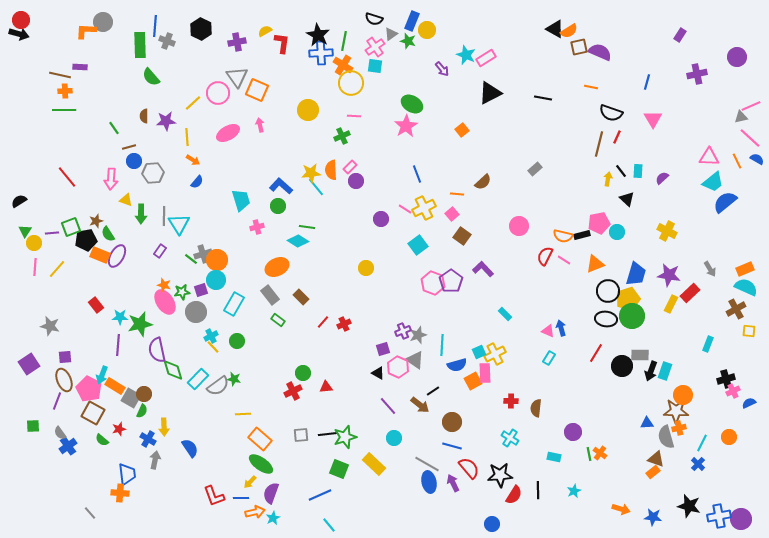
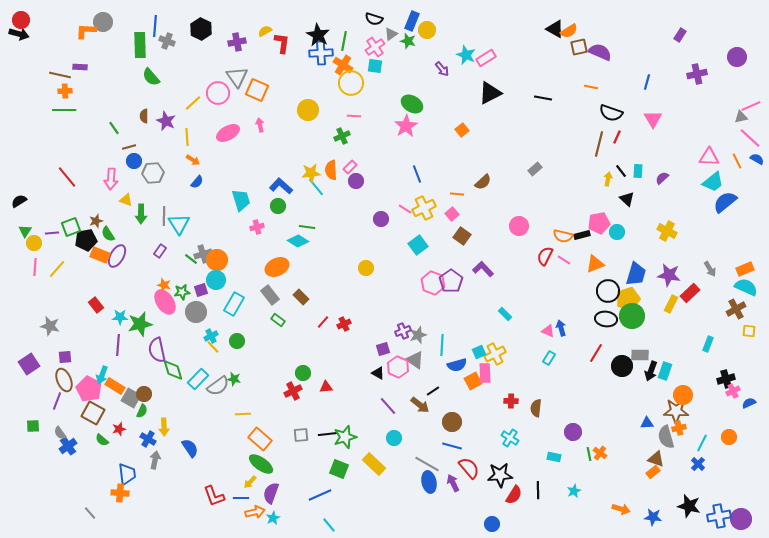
purple star at (166, 121): rotated 30 degrees clockwise
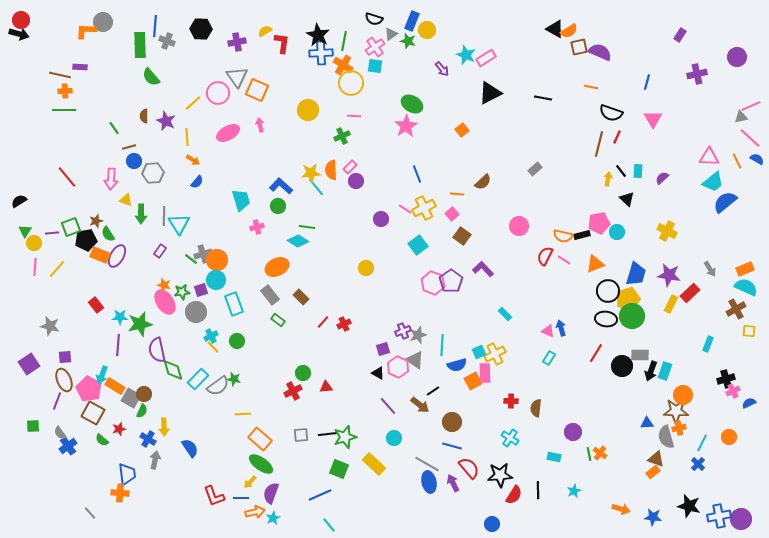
black hexagon at (201, 29): rotated 25 degrees counterclockwise
cyan rectangle at (234, 304): rotated 50 degrees counterclockwise
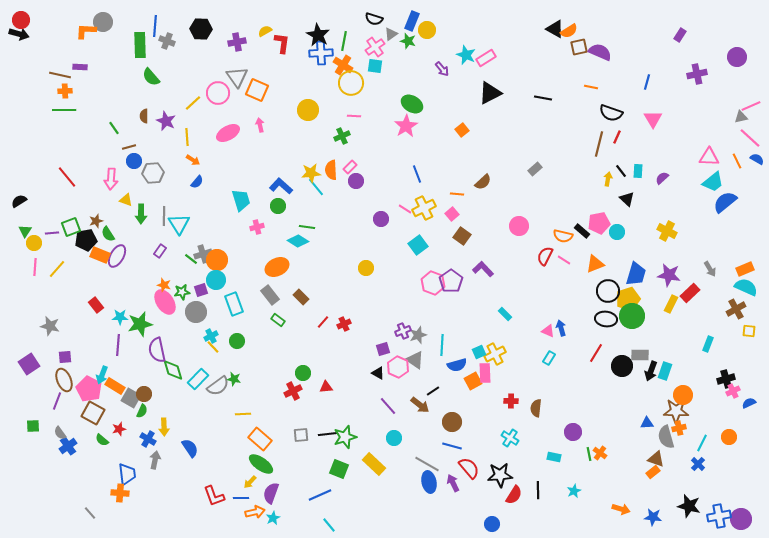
black rectangle at (582, 235): moved 4 px up; rotated 56 degrees clockwise
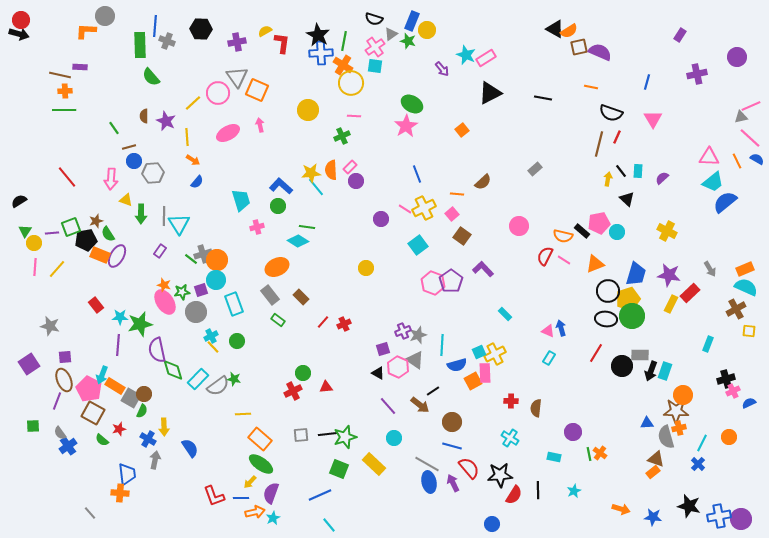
gray circle at (103, 22): moved 2 px right, 6 px up
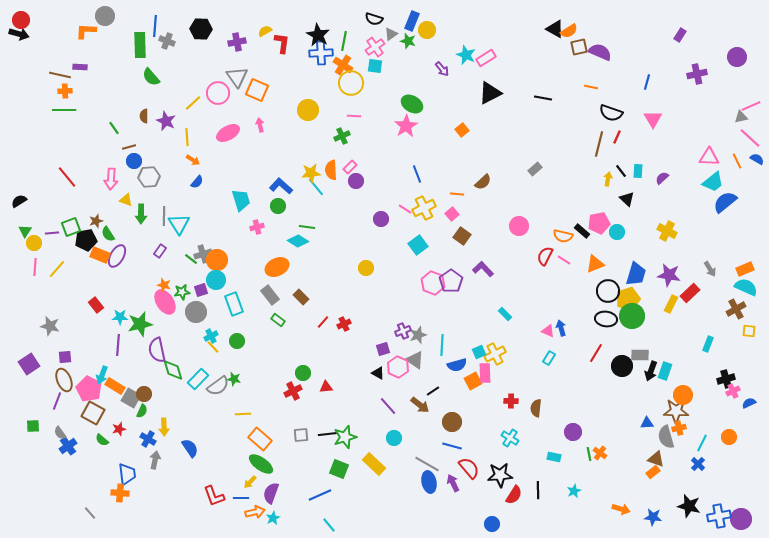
gray hexagon at (153, 173): moved 4 px left, 4 px down
